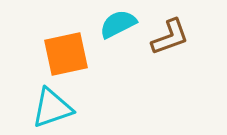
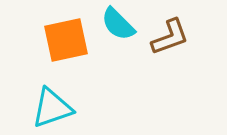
cyan semicircle: rotated 108 degrees counterclockwise
orange square: moved 14 px up
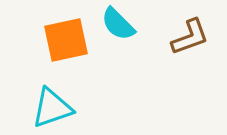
brown L-shape: moved 20 px right
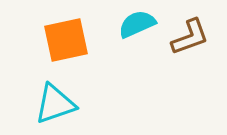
cyan semicircle: moved 19 px right; rotated 111 degrees clockwise
cyan triangle: moved 3 px right, 4 px up
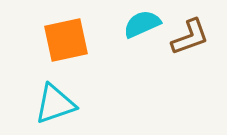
cyan semicircle: moved 5 px right
